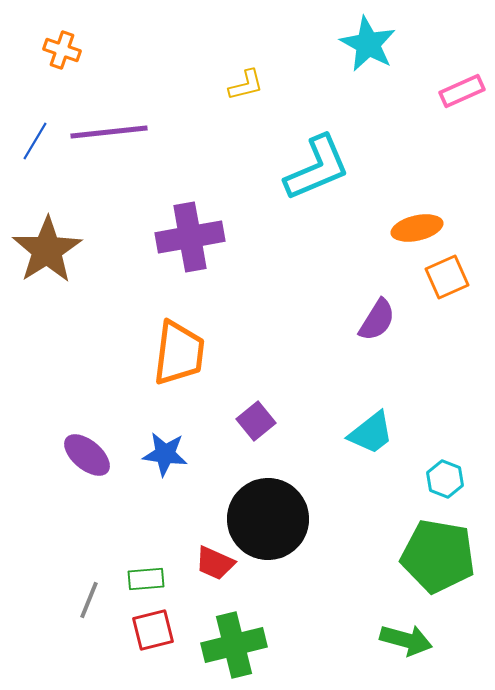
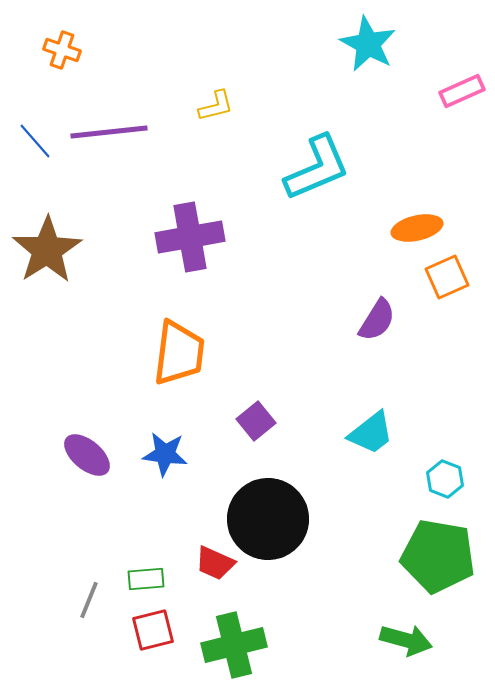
yellow L-shape: moved 30 px left, 21 px down
blue line: rotated 72 degrees counterclockwise
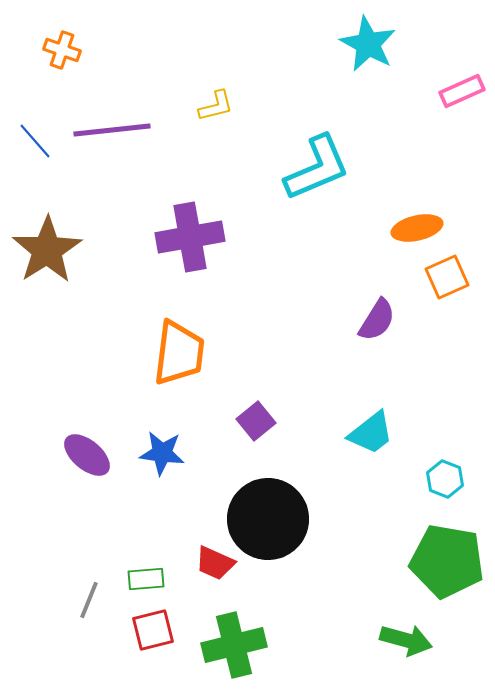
purple line: moved 3 px right, 2 px up
blue star: moved 3 px left, 1 px up
green pentagon: moved 9 px right, 5 px down
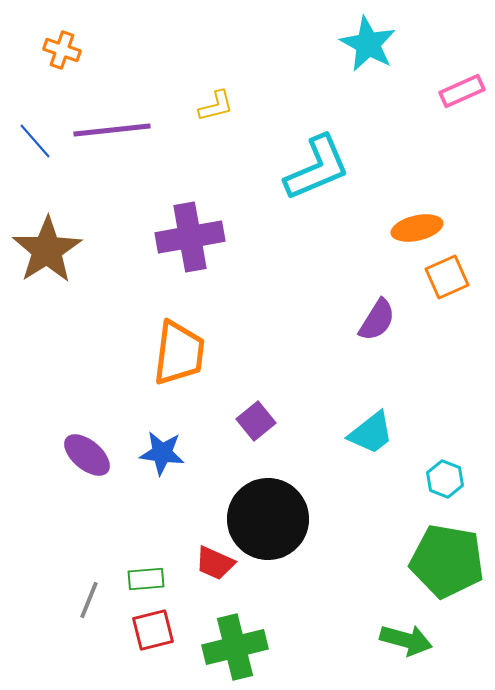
green cross: moved 1 px right, 2 px down
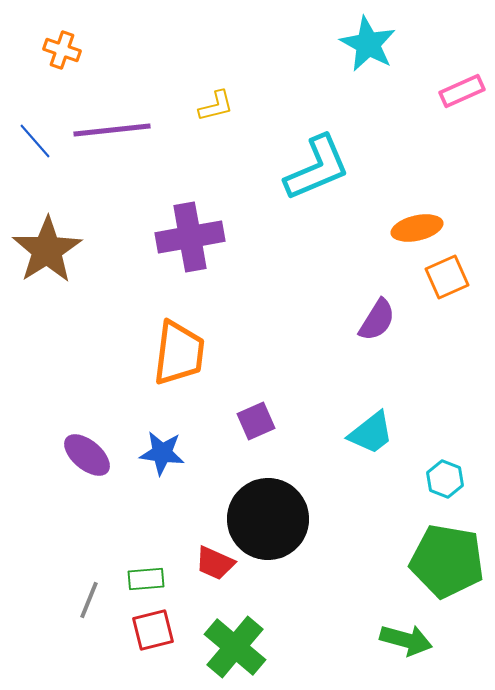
purple square: rotated 15 degrees clockwise
green cross: rotated 36 degrees counterclockwise
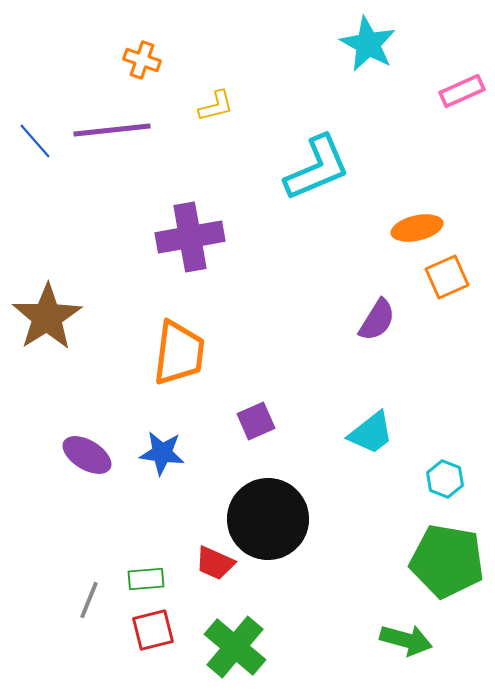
orange cross: moved 80 px right, 10 px down
brown star: moved 67 px down
purple ellipse: rotated 9 degrees counterclockwise
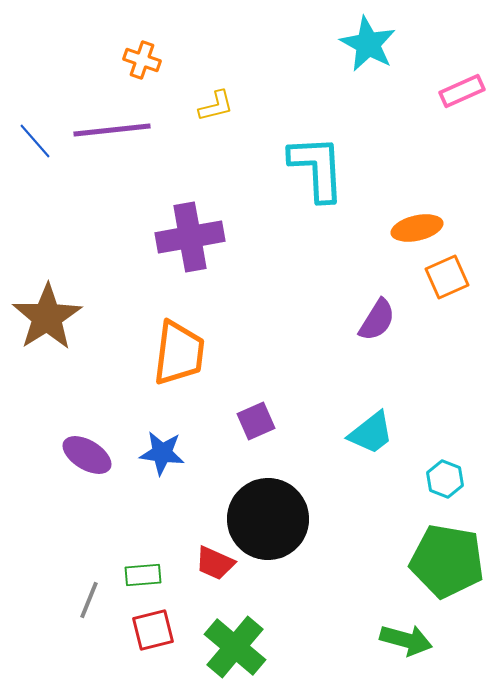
cyan L-shape: rotated 70 degrees counterclockwise
green rectangle: moved 3 px left, 4 px up
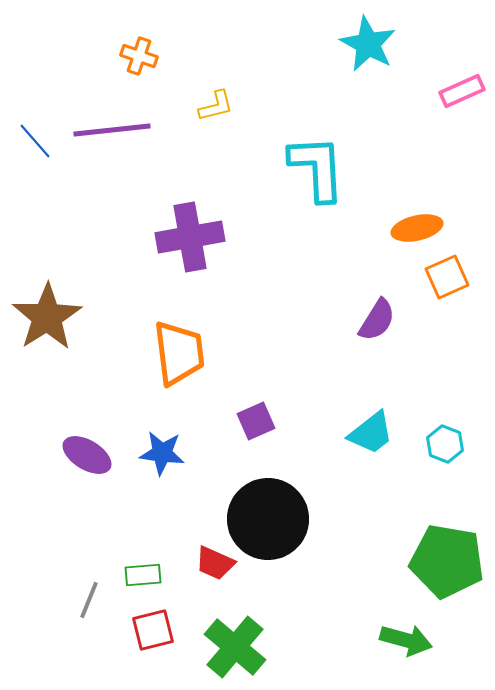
orange cross: moved 3 px left, 4 px up
orange trapezoid: rotated 14 degrees counterclockwise
cyan hexagon: moved 35 px up
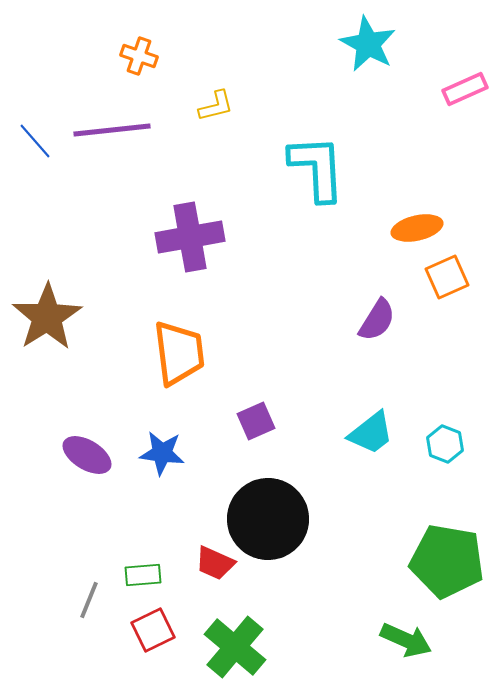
pink rectangle: moved 3 px right, 2 px up
red square: rotated 12 degrees counterclockwise
green arrow: rotated 9 degrees clockwise
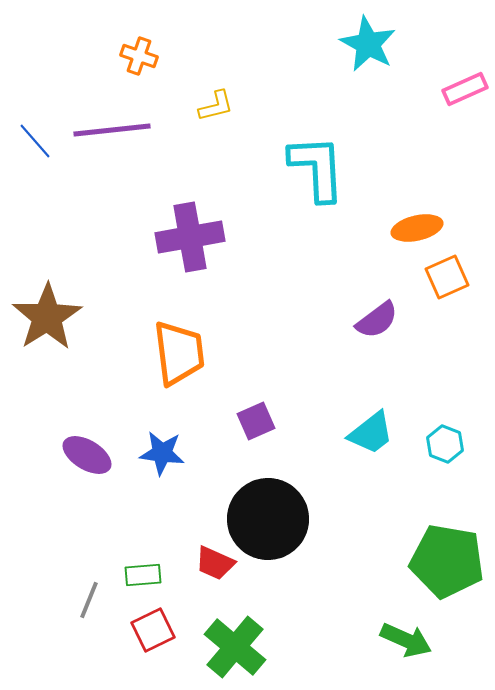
purple semicircle: rotated 21 degrees clockwise
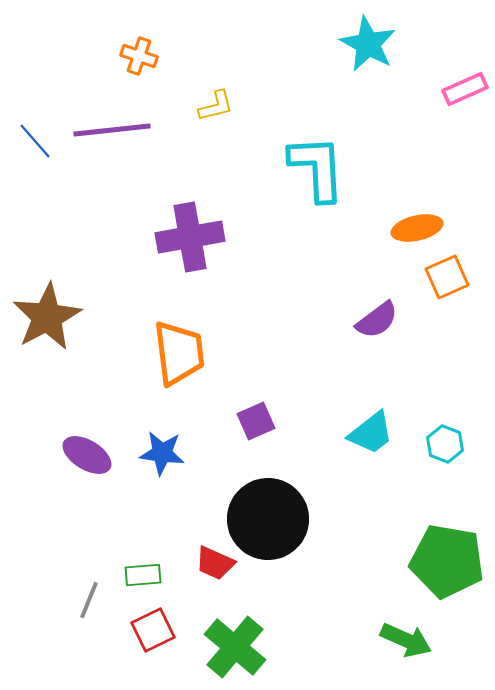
brown star: rotated 4 degrees clockwise
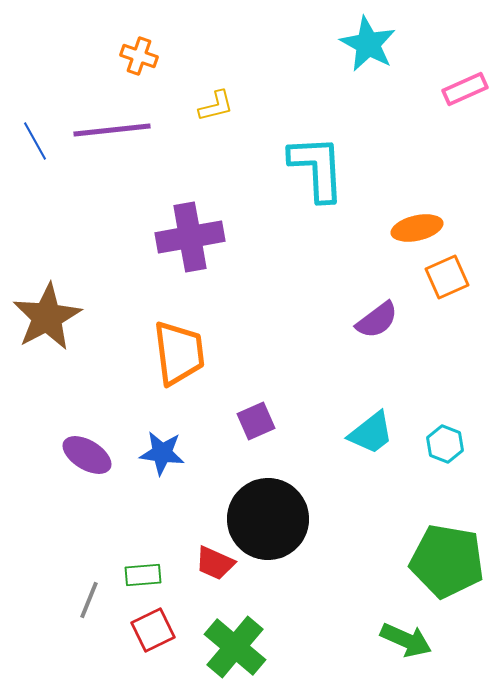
blue line: rotated 12 degrees clockwise
